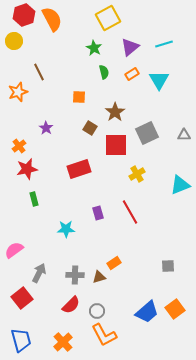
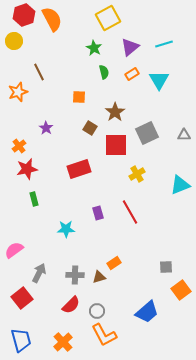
gray square at (168, 266): moved 2 px left, 1 px down
orange square at (175, 309): moved 6 px right, 19 px up
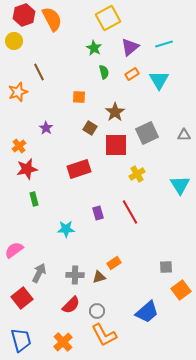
cyan triangle at (180, 185): rotated 40 degrees counterclockwise
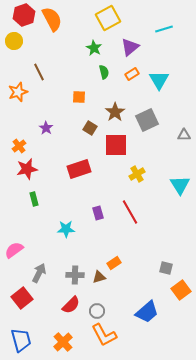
cyan line at (164, 44): moved 15 px up
gray square at (147, 133): moved 13 px up
gray square at (166, 267): moved 1 px down; rotated 16 degrees clockwise
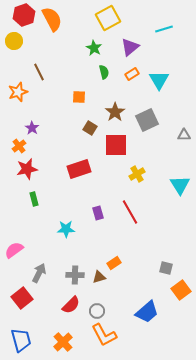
purple star at (46, 128): moved 14 px left
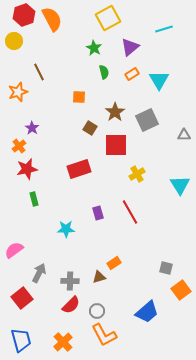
gray cross at (75, 275): moved 5 px left, 6 px down
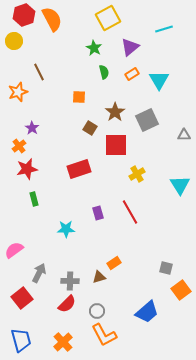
red semicircle at (71, 305): moved 4 px left, 1 px up
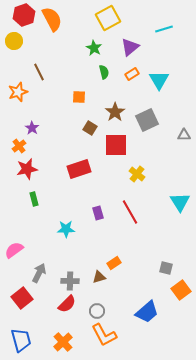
yellow cross at (137, 174): rotated 21 degrees counterclockwise
cyan triangle at (180, 185): moved 17 px down
